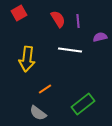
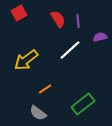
white line: rotated 50 degrees counterclockwise
yellow arrow: moved 1 px left, 1 px down; rotated 45 degrees clockwise
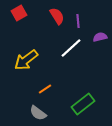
red semicircle: moved 1 px left, 3 px up
white line: moved 1 px right, 2 px up
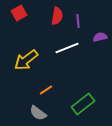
red semicircle: rotated 42 degrees clockwise
white line: moved 4 px left; rotated 20 degrees clockwise
orange line: moved 1 px right, 1 px down
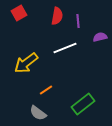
white line: moved 2 px left
yellow arrow: moved 3 px down
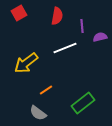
purple line: moved 4 px right, 5 px down
green rectangle: moved 1 px up
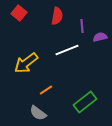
red square: rotated 21 degrees counterclockwise
white line: moved 2 px right, 2 px down
green rectangle: moved 2 px right, 1 px up
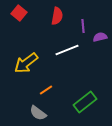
purple line: moved 1 px right
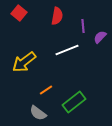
purple semicircle: rotated 32 degrees counterclockwise
yellow arrow: moved 2 px left, 1 px up
green rectangle: moved 11 px left
